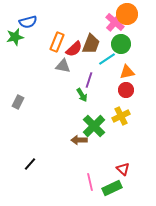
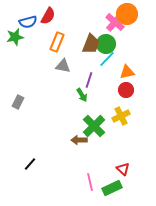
green circle: moved 15 px left
red semicircle: moved 26 px left, 33 px up; rotated 18 degrees counterclockwise
cyan line: rotated 12 degrees counterclockwise
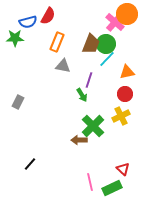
green star: moved 1 px down; rotated 12 degrees clockwise
red circle: moved 1 px left, 4 px down
green cross: moved 1 px left
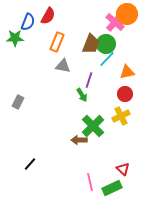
blue semicircle: rotated 54 degrees counterclockwise
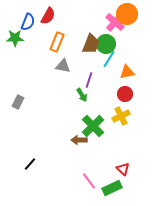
cyan line: moved 2 px right; rotated 12 degrees counterclockwise
pink line: moved 1 px left, 1 px up; rotated 24 degrees counterclockwise
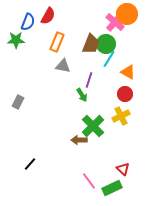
green star: moved 1 px right, 2 px down
orange triangle: moved 1 px right; rotated 42 degrees clockwise
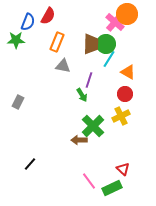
brown trapezoid: rotated 20 degrees counterclockwise
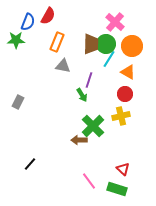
orange circle: moved 5 px right, 32 px down
yellow cross: rotated 12 degrees clockwise
green rectangle: moved 5 px right, 1 px down; rotated 42 degrees clockwise
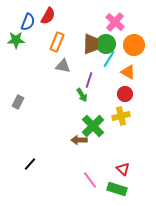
orange circle: moved 2 px right, 1 px up
pink line: moved 1 px right, 1 px up
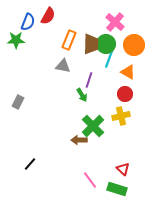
orange rectangle: moved 12 px right, 2 px up
cyan line: rotated 12 degrees counterclockwise
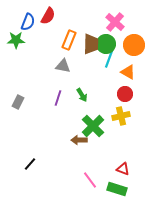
purple line: moved 31 px left, 18 px down
red triangle: rotated 24 degrees counterclockwise
